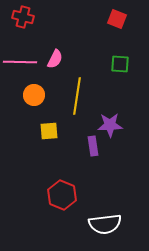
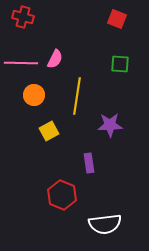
pink line: moved 1 px right, 1 px down
yellow square: rotated 24 degrees counterclockwise
purple rectangle: moved 4 px left, 17 px down
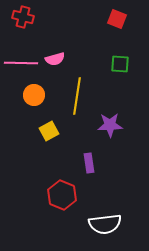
pink semicircle: rotated 48 degrees clockwise
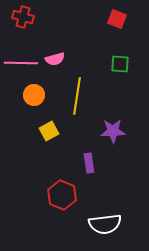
purple star: moved 3 px right, 6 px down
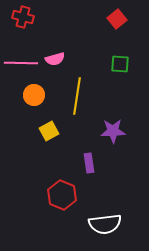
red square: rotated 30 degrees clockwise
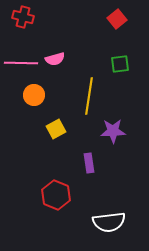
green square: rotated 12 degrees counterclockwise
yellow line: moved 12 px right
yellow square: moved 7 px right, 2 px up
red hexagon: moved 6 px left
white semicircle: moved 4 px right, 2 px up
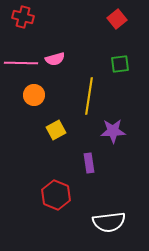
yellow square: moved 1 px down
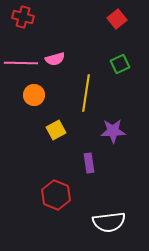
green square: rotated 18 degrees counterclockwise
yellow line: moved 3 px left, 3 px up
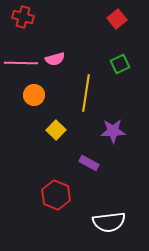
yellow square: rotated 18 degrees counterclockwise
purple rectangle: rotated 54 degrees counterclockwise
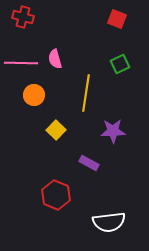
red square: rotated 30 degrees counterclockwise
pink semicircle: rotated 90 degrees clockwise
